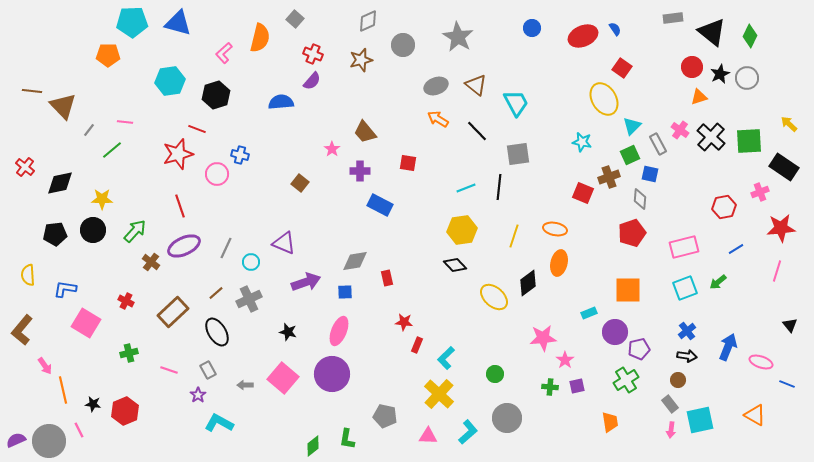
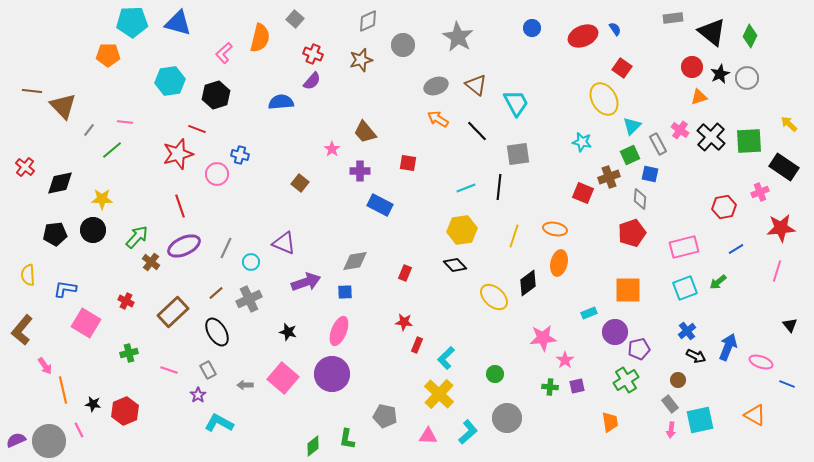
green arrow at (135, 231): moved 2 px right, 6 px down
red rectangle at (387, 278): moved 18 px right, 5 px up; rotated 35 degrees clockwise
black arrow at (687, 356): moved 9 px right; rotated 18 degrees clockwise
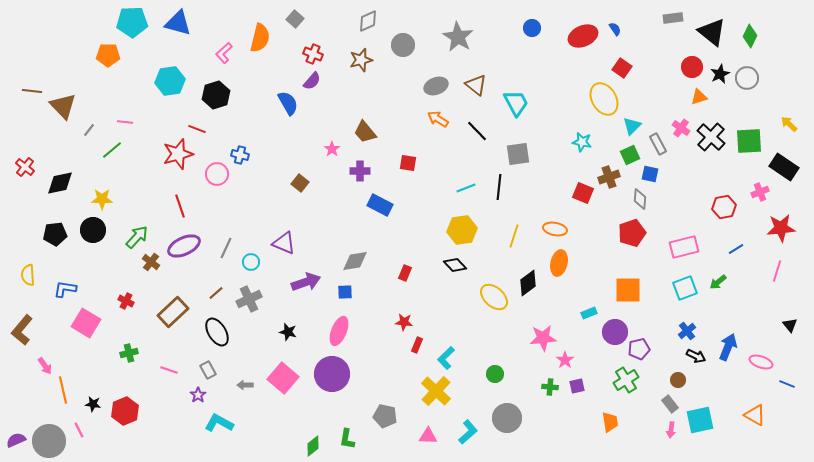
blue semicircle at (281, 102): moved 7 px right, 1 px down; rotated 65 degrees clockwise
pink cross at (680, 130): moved 1 px right, 2 px up
yellow cross at (439, 394): moved 3 px left, 3 px up
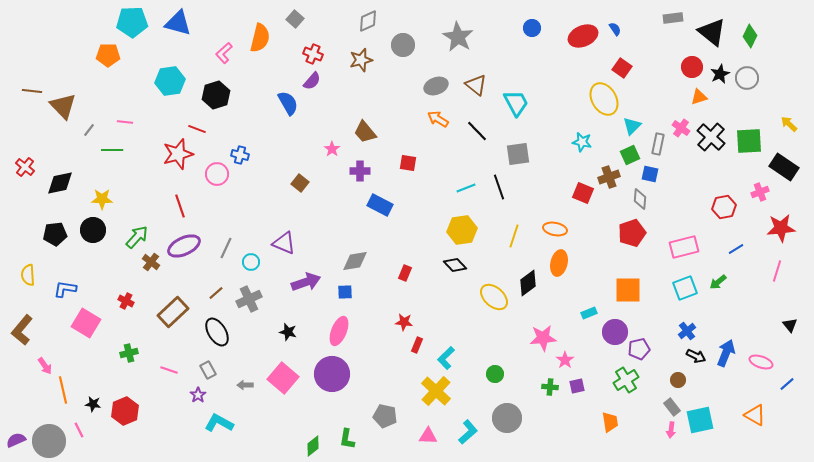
gray rectangle at (658, 144): rotated 40 degrees clockwise
green line at (112, 150): rotated 40 degrees clockwise
black line at (499, 187): rotated 25 degrees counterclockwise
blue arrow at (728, 347): moved 2 px left, 6 px down
blue line at (787, 384): rotated 63 degrees counterclockwise
gray rectangle at (670, 404): moved 2 px right, 3 px down
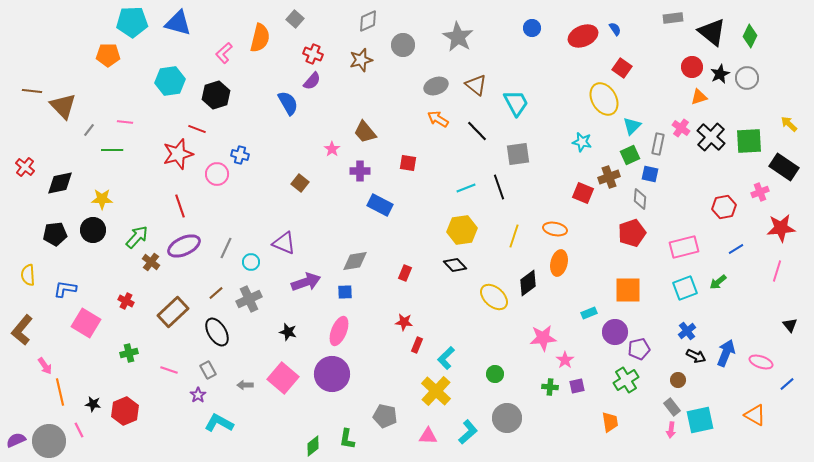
orange line at (63, 390): moved 3 px left, 2 px down
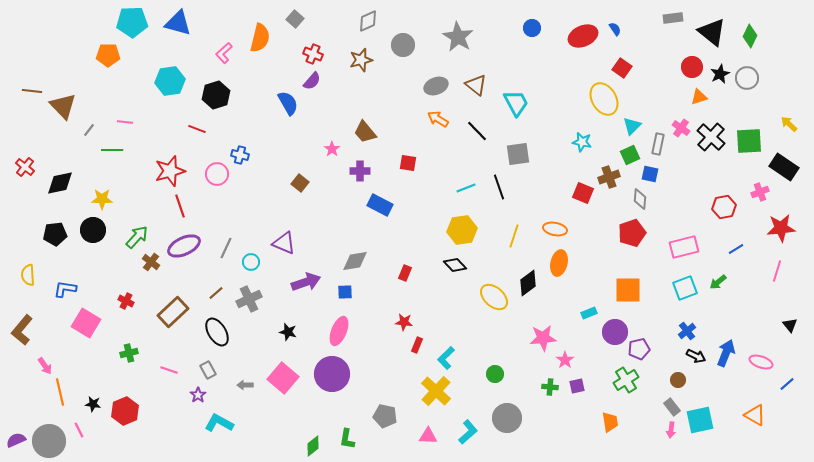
red star at (178, 154): moved 8 px left, 17 px down
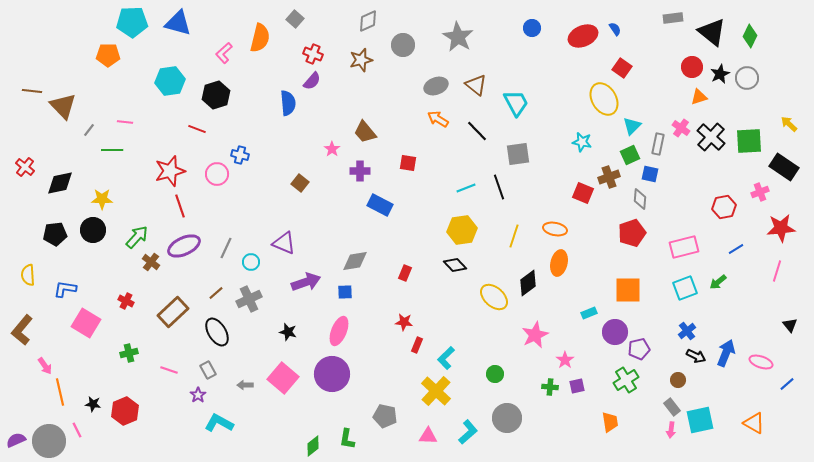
blue semicircle at (288, 103): rotated 25 degrees clockwise
pink star at (543, 338): moved 8 px left, 3 px up; rotated 20 degrees counterclockwise
orange triangle at (755, 415): moved 1 px left, 8 px down
pink line at (79, 430): moved 2 px left
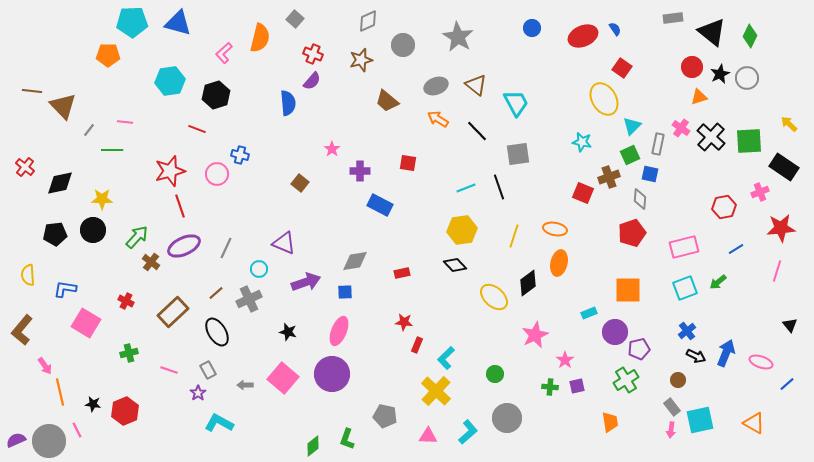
brown trapezoid at (365, 132): moved 22 px right, 31 px up; rotated 10 degrees counterclockwise
cyan circle at (251, 262): moved 8 px right, 7 px down
red rectangle at (405, 273): moved 3 px left; rotated 56 degrees clockwise
purple star at (198, 395): moved 2 px up
green L-shape at (347, 439): rotated 10 degrees clockwise
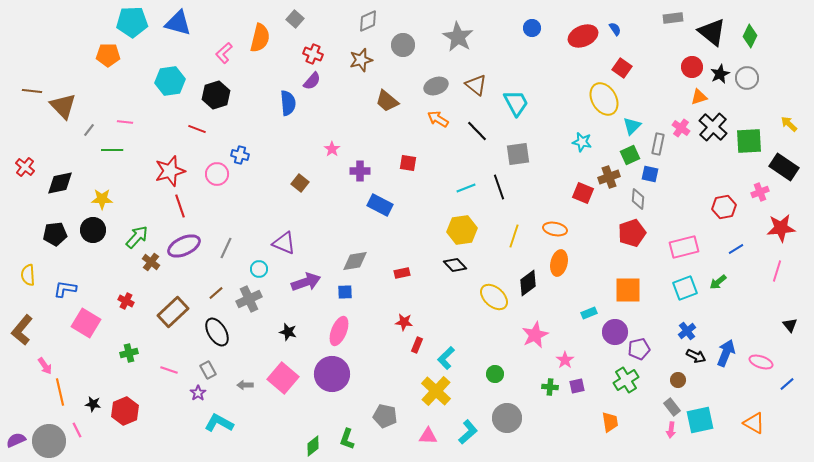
black cross at (711, 137): moved 2 px right, 10 px up
gray diamond at (640, 199): moved 2 px left
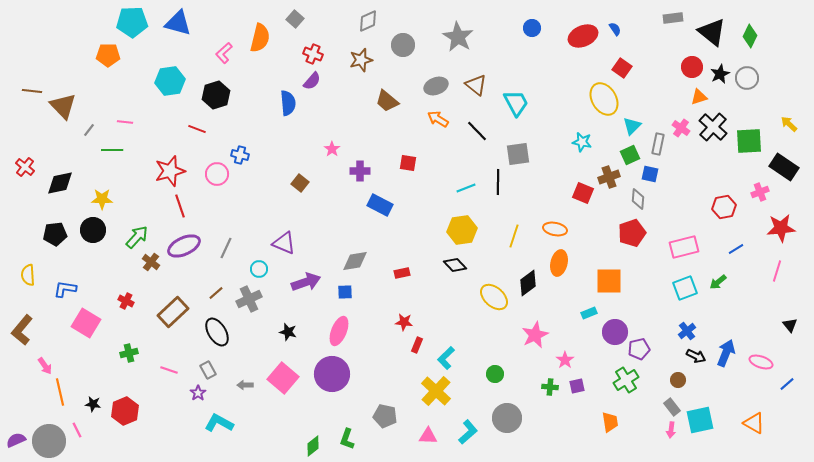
black line at (499, 187): moved 1 px left, 5 px up; rotated 20 degrees clockwise
orange square at (628, 290): moved 19 px left, 9 px up
